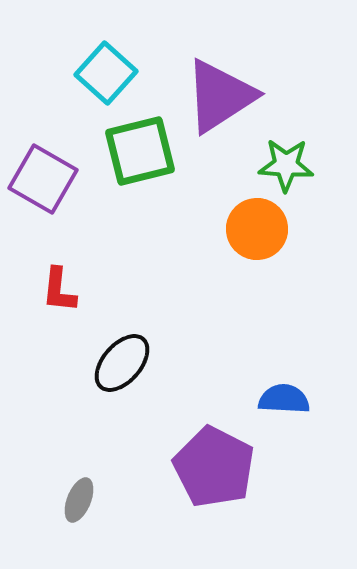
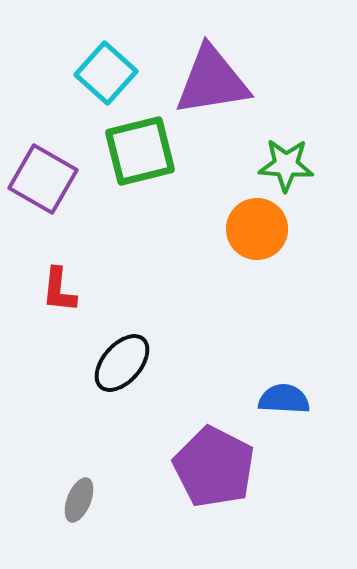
purple triangle: moved 8 px left, 15 px up; rotated 24 degrees clockwise
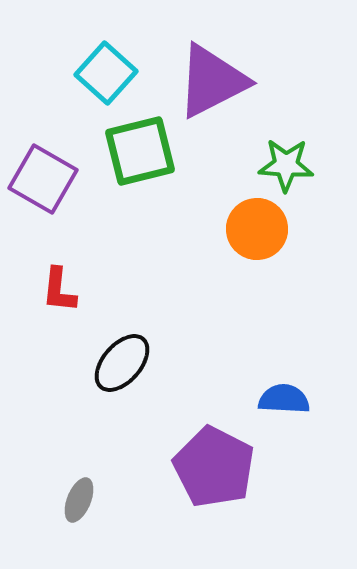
purple triangle: rotated 18 degrees counterclockwise
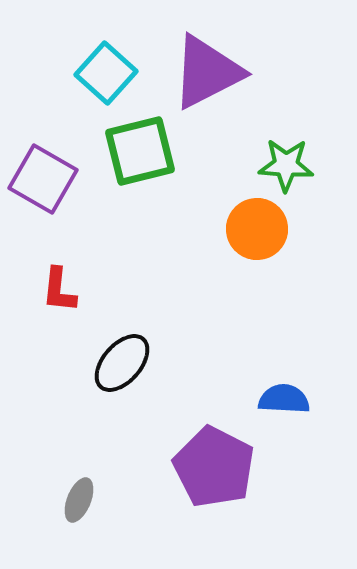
purple triangle: moved 5 px left, 9 px up
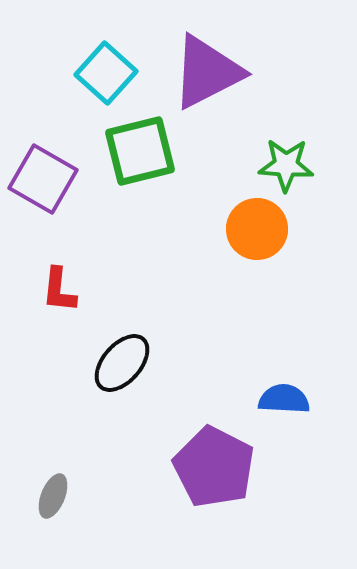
gray ellipse: moved 26 px left, 4 px up
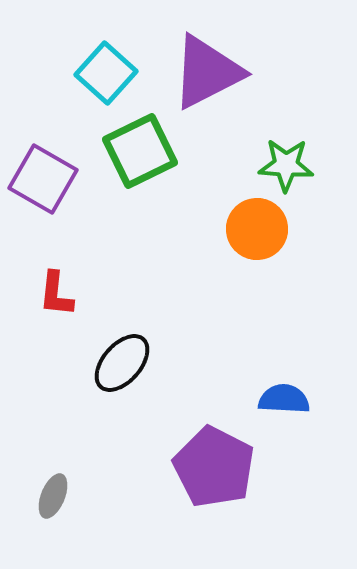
green square: rotated 12 degrees counterclockwise
red L-shape: moved 3 px left, 4 px down
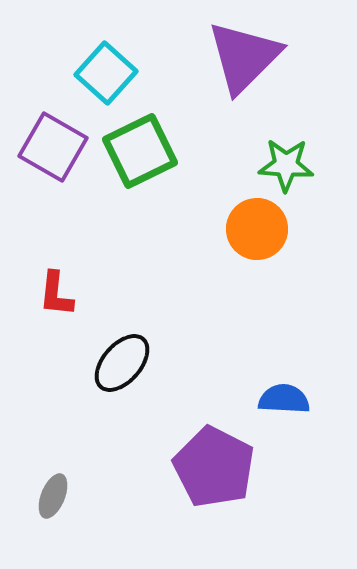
purple triangle: moved 37 px right, 15 px up; rotated 18 degrees counterclockwise
purple square: moved 10 px right, 32 px up
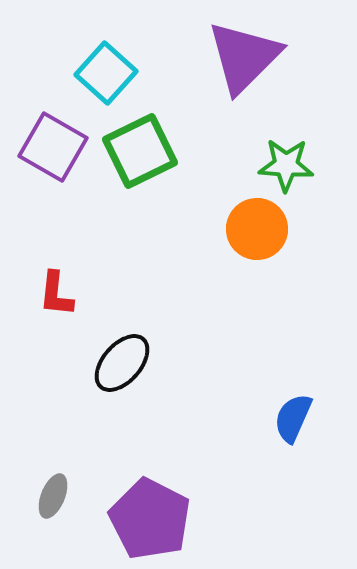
blue semicircle: moved 9 px right, 19 px down; rotated 69 degrees counterclockwise
purple pentagon: moved 64 px left, 52 px down
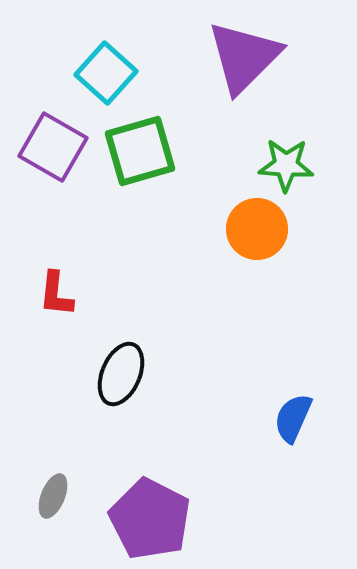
green square: rotated 10 degrees clockwise
black ellipse: moved 1 px left, 11 px down; rotated 18 degrees counterclockwise
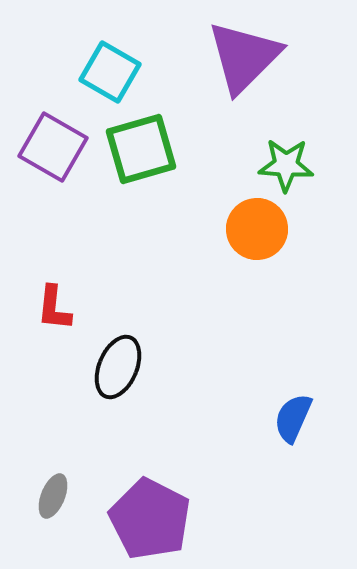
cyan square: moved 4 px right, 1 px up; rotated 12 degrees counterclockwise
green square: moved 1 px right, 2 px up
red L-shape: moved 2 px left, 14 px down
black ellipse: moved 3 px left, 7 px up
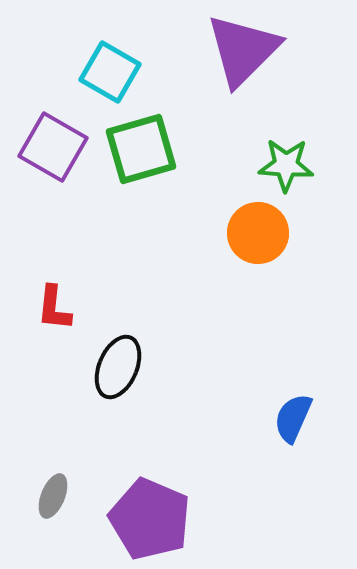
purple triangle: moved 1 px left, 7 px up
orange circle: moved 1 px right, 4 px down
purple pentagon: rotated 4 degrees counterclockwise
